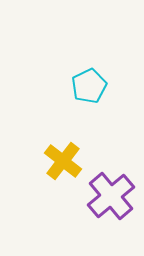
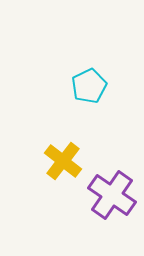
purple cross: moved 1 px right, 1 px up; rotated 15 degrees counterclockwise
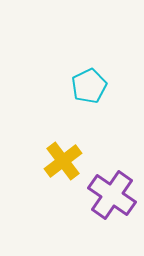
yellow cross: rotated 15 degrees clockwise
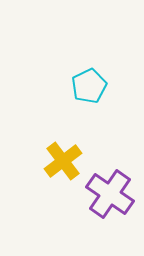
purple cross: moved 2 px left, 1 px up
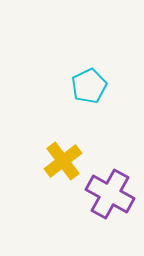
purple cross: rotated 6 degrees counterclockwise
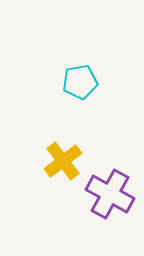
cyan pentagon: moved 9 px left, 4 px up; rotated 16 degrees clockwise
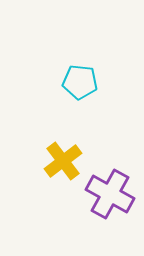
cyan pentagon: rotated 16 degrees clockwise
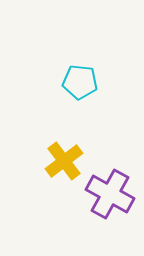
yellow cross: moved 1 px right
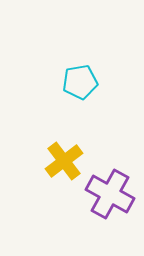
cyan pentagon: rotated 16 degrees counterclockwise
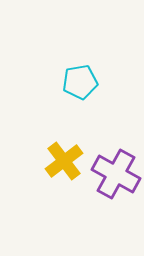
purple cross: moved 6 px right, 20 px up
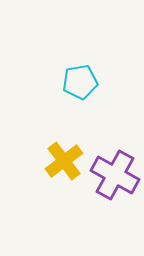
purple cross: moved 1 px left, 1 px down
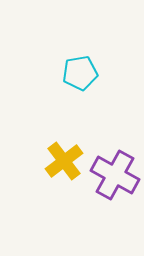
cyan pentagon: moved 9 px up
